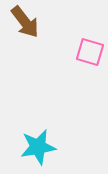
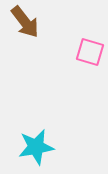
cyan star: moved 2 px left
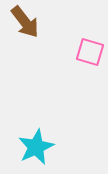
cyan star: rotated 15 degrees counterclockwise
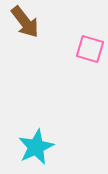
pink square: moved 3 px up
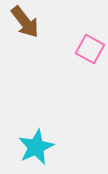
pink square: rotated 12 degrees clockwise
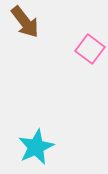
pink square: rotated 8 degrees clockwise
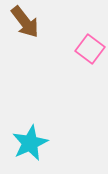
cyan star: moved 6 px left, 4 px up
